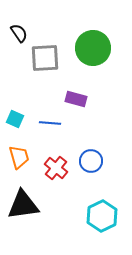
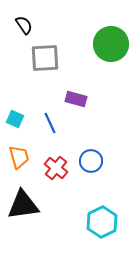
black semicircle: moved 5 px right, 8 px up
green circle: moved 18 px right, 4 px up
blue line: rotated 60 degrees clockwise
cyan hexagon: moved 6 px down
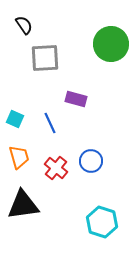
cyan hexagon: rotated 16 degrees counterclockwise
